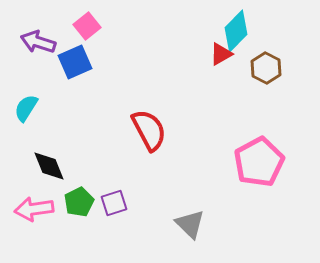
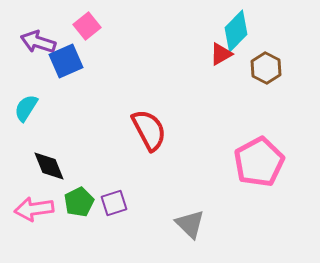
blue square: moved 9 px left, 1 px up
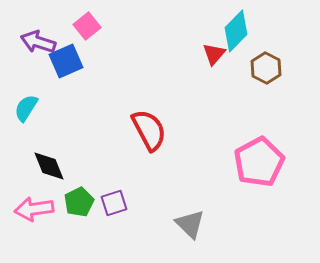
red triangle: moved 7 px left; rotated 20 degrees counterclockwise
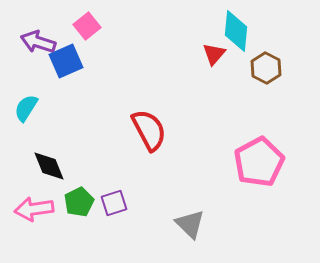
cyan diamond: rotated 39 degrees counterclockwise
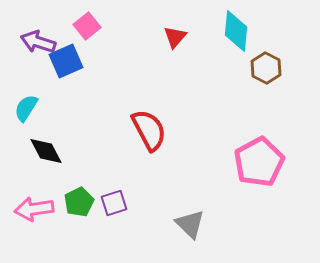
red triangle: moved 39 px left, 17 px up
black diamond: moved 3 px left, 15 px up; rotated 6 degrees counterclockwise
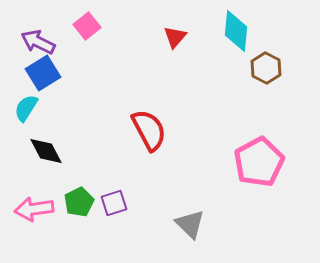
purple arrow: rotated 8 degrees clockwise
blue square: moved 23 px left, 12 px down; rotated 8 degrees counterclockwise
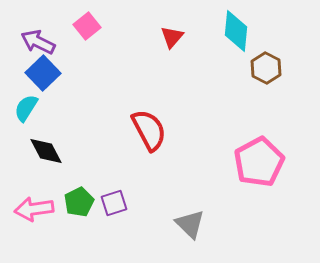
red triangle: moved 3 px left
blue square: rotated 12 degrees counterclockwise
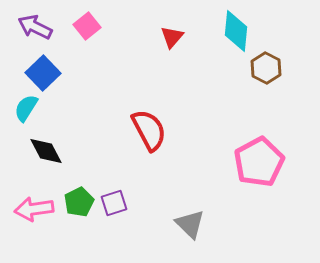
purple arrow: moved 3 px left, 15 px up
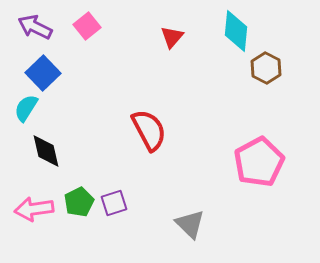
black diamond: rotated 15 degrees clockwise
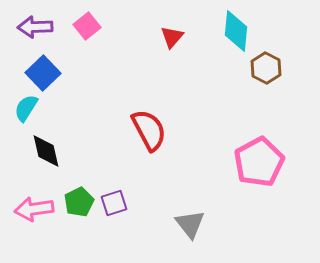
purple arrow: rotated 28 degrees counterclockwise
gray triangle: rotated 8 degrees clockwise
